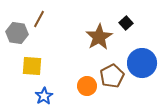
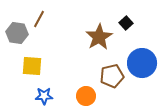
brown pentagon: rotated 15 degrees clockwise
orange circle: moved 1 px left, 10 px down
blue star: rotated 30 degrees clockwise
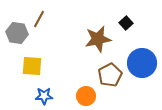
brown star: moved 1 px left, 2 px down; rotated 20 degrees clockwise
brown pentagon: moved 2 px left, 1 px up; rotated 15 degrees counterclockwise
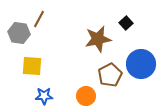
gray hexagon: moved 2 px right
blue circle: moved 1 px left, 1 px down
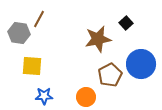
orange circle: moved 1 px down
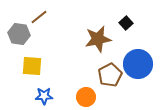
brown line: moved 2 px up; rotated 24 degrees clockwise
gray hexagon: moved 1 px down
blue circle: moved 3 px left
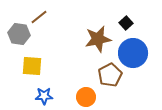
blue circle: moved 5 px left, 11 px up
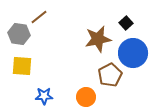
yellow square: moved 10 px left
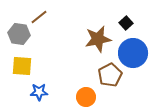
blue star: moved 5 px left, 4 px up
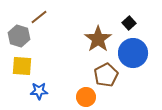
black square: moved 3 px right
gray hexagon: moved 2 px down; rotated 10 degrees clockwise
brown star: rotated 24 degrees counterclockwise
brown pentagon: moved 4 px left
blue star: moved 1 px up
